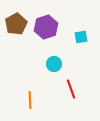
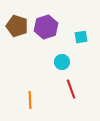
brown pentagon: moved 1 px right, 2 px down; rotated 25 degrees counterclockwise
cyan circle: moved 8 px right, 2 px up
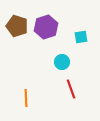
orange line: moved 4 px left, 2 px up
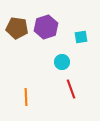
brown pentagon: moved 2 px down; rotated 10 degrees counterclockwise
orange line: moved 1 px up
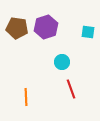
cyan square: moved 7 px right, 5 px up; rotated 16 degrees clockwise
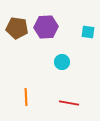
purple hexagon: rotated 15 degrees clockwise
red line: moved 2 px left, 14 px down; rotated 60 degrees counterclockwise
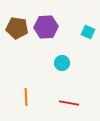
cyan square: rotated 16 degrees clockwise
cyan circle: moved 1 px down
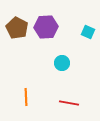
brown pentagon: rotated 20 degrees clockwise
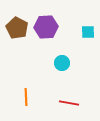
cyan square: rotated 24 degrees counterclockwise
